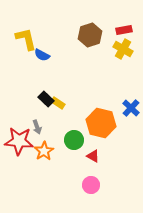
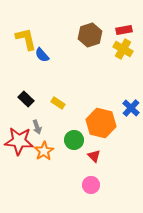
blue semicircle: rotated 21 degrees clockwise
black rectangle: moved 20 px left
red triangle: moved 1 px right; rotated 16 degrees clockwise
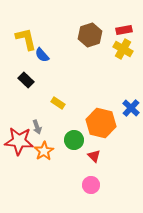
black rectangle: moved 19 px up
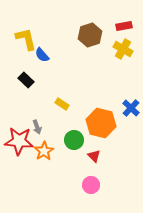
red rectangle: moved 4 px up
yellow rectangle: moved 4 px right, 1 px down
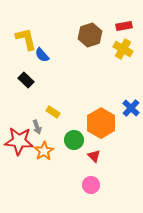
yellow rectangle: moved 9 px left, 8 px down
orange hexagon: rotated 16 degrees clockwise
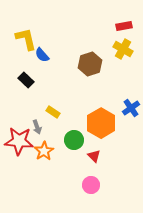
brown hexagon: moved 29 px down
blue cross: rotated 12 degrees clockwise
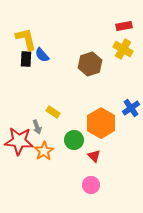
black rectangle: moved 21 px up; rotated 49 degrees clockwise
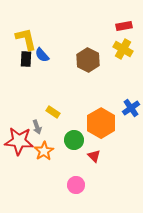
brown hexagon: moved 2 px left, 4 px up; rotated 15 degrees counterclockwise
pink circle: moved 15 px left
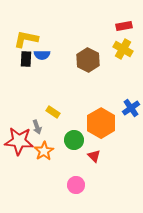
yellow L-shape: rotated 65 degrees counterclockwise
blue semicircle: rotated 49 degrees counterclockwise
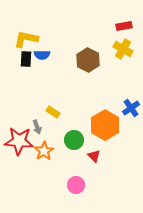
orange hexagon: moved 4 px right, 2 px down
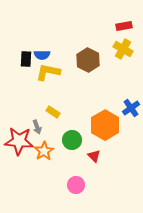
yellow L-shape: moved 22 px right, 33 px down
green circle: moved 2 px left
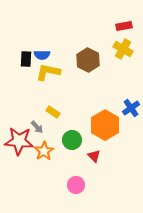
gray arrow: rotated 24 degrees counterclockwise
